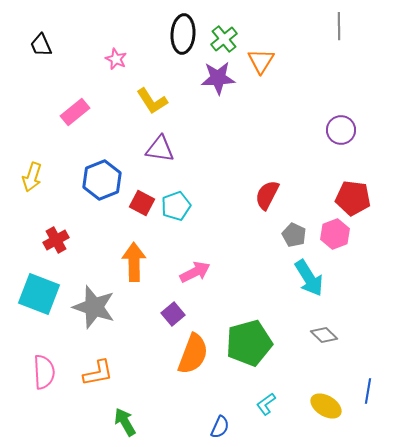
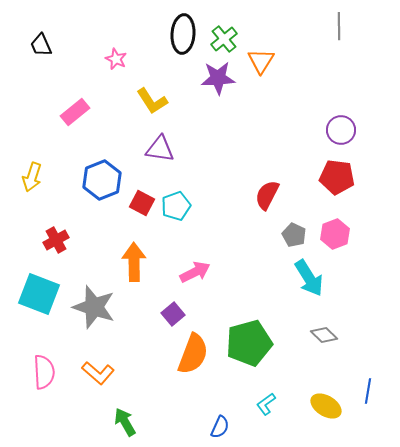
red pentagon: moved 16 px left, 21 px up
orange L-shape: rotated 52 degrees clockwise
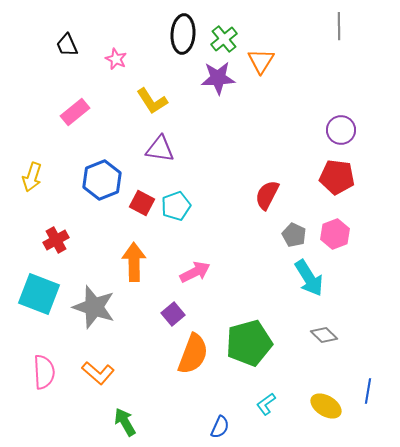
black trapezoid: moved 26 px right
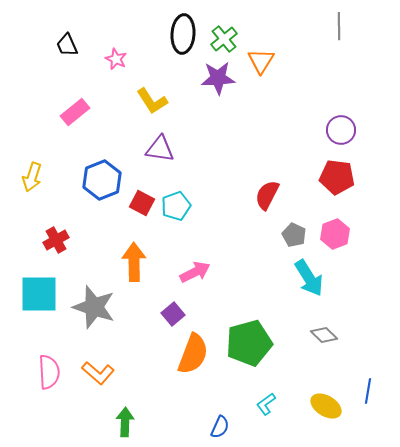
cyan square: rotated 21 degrees counterclockwise
pink semicircle: moved 5 px right
green arrow: rotated 32 degrees clockwise
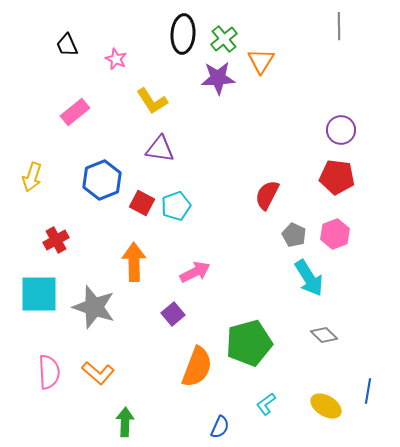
orange semicircle: moved 4 px right, 13 px down
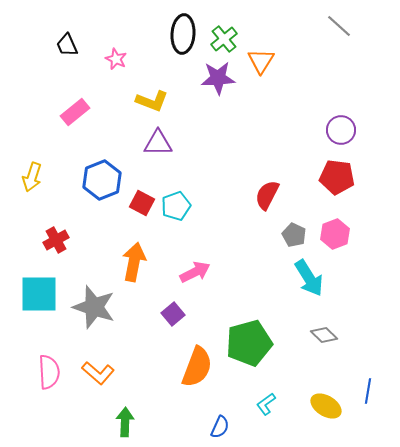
gray line: rotated 48 degrees counterclockwise
yellow L-shape: rotated 36 degrees counterclockwise
purple triangle: moved 2 px left, 6 px up; rotated 8 degrees counterclockwise
orange arrow: rotated 12 degrees clockwise
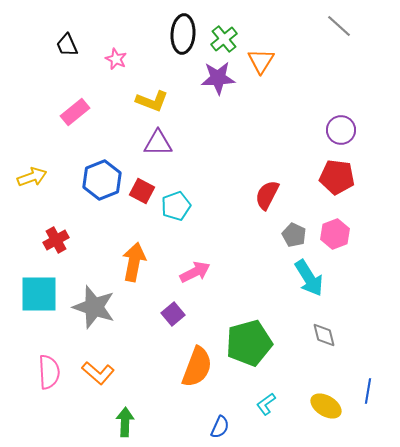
yellow arrow: rotated 128 degrees counterclockwise
red square: moved 12 px up
gray diamond: rotated 32 degrees clockwise
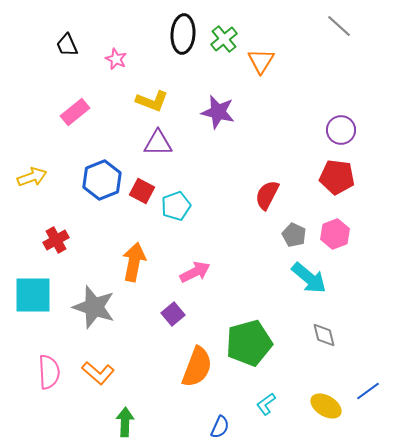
purple star: moved 34 px down; rotated 16 degrees clockwise
cyan arrow: rotated 18 degrees counterclockwise
cyan square: moved 6 px left, 1 px down
blue line: rotated 45 degrees clockwise
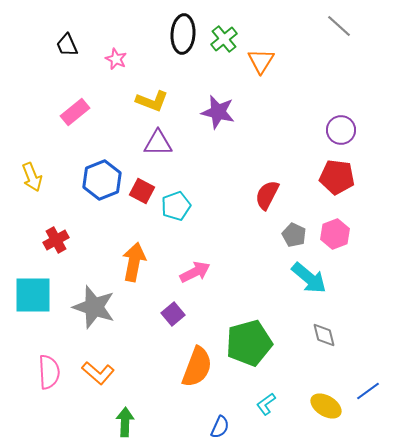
yellow arrow: rotated 88 degrees clockwise
